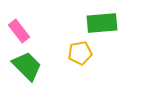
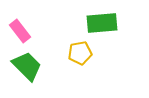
pink rectangle: moved 1 px right
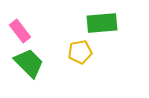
yellow pentagon: moved 1 px up
green trapezoid: moved 2 px right, 3 px up
